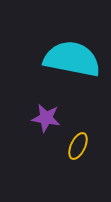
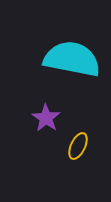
purple star: rotated 24 degrees clockwise
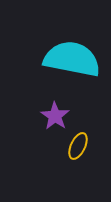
purple star: moved 9 px right, 2 px up
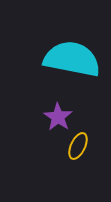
purple star: moved 3 px right, 1 px down
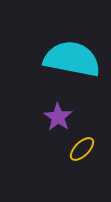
yellow ellipse: moved 4 px right, 3 px down; rotated 20 degrees clockwise
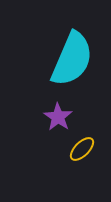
cyan semicircle: rotated 102 degrees clockwise
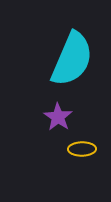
yellow ellipse: rotated 44 degrees clockwise
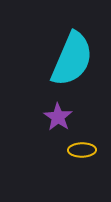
yellow ellipse: moved 1 px down
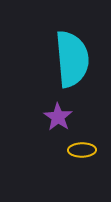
cyan semicircle: rotated 28 degrees counterclockwise
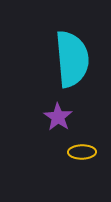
yellow ellipse: moved 2 px down
